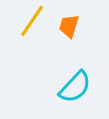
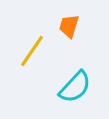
yellow line: moved 30 px down
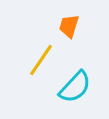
yellow line: moved 9 px right, 9 px down
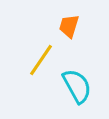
cyan semicircle: moved 2 px right, 1 px up; rotated 72 degrees counterclockwise
